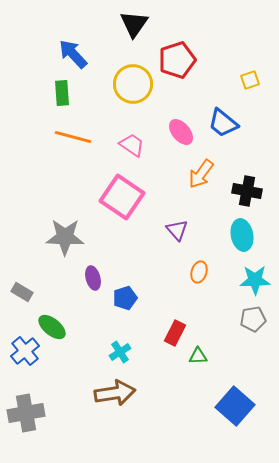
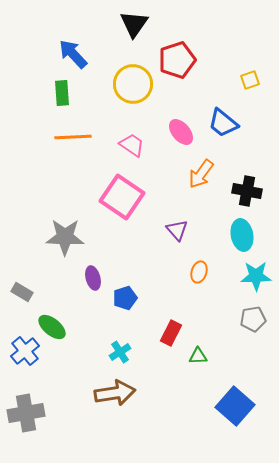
orange line: rotated 18 degrees counterclockwise
cyan star: moved 1 px right, 4 px up
red rectangle: moved 4 px left
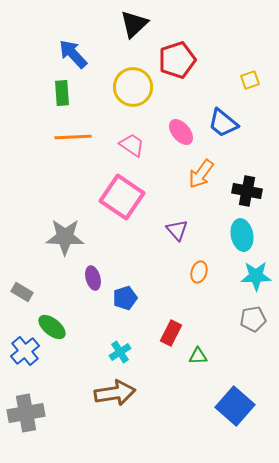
black triangle: rotated 12 degrees clockwise
yellow circle: moved 3 px down
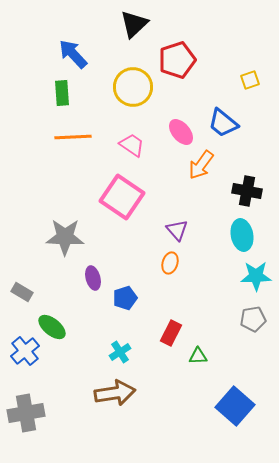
orange arrow: moved 9 px up
orange ellipse: moved 29 px left, 9 px up
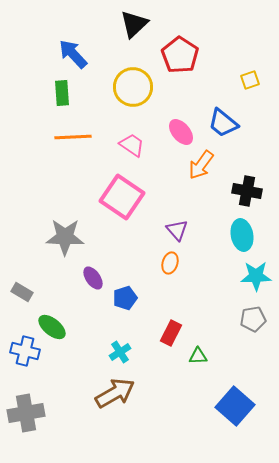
red pentagon: moved 3 px right, 5 px up; rotated 21 degrees counterclockwise
purple ellipse: rotated 20 degrees counterclockwise
blue cross: rotated 36 degrees counterclockwise
brown arrow: rotated 21 degrees counterclockwise
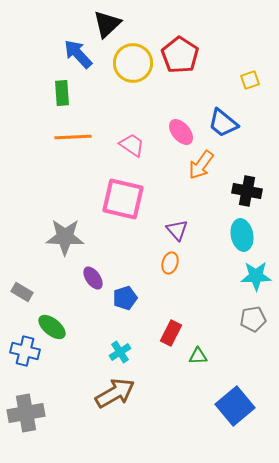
black triangle: moved 27 px left
blue arrow: moved 5 px right
yellow circle: moved 24 px up
pink square: moved 1 px right, 2 px down; rotated 21 degrees counterclockwise
blue square: rotated 9 degrees clockwise
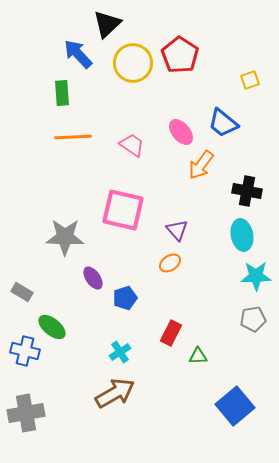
pink square: moved 11 px down
orange ellipse: rotated 40 degrees clockwise
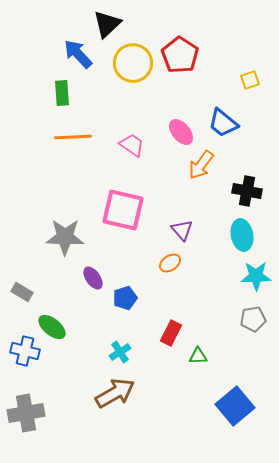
purple triangle: moved 5 px right
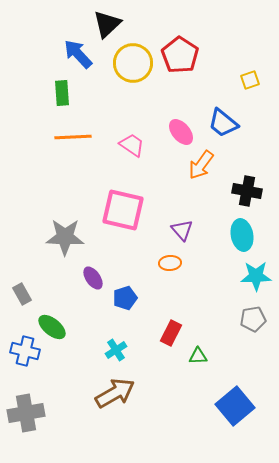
orange ellipse: rotated 30 degrees clockwise
gray rectangle: moved 2 px down; rotated 30 degrees clockwise
cyan cross: moved 4 px left, 2 px up
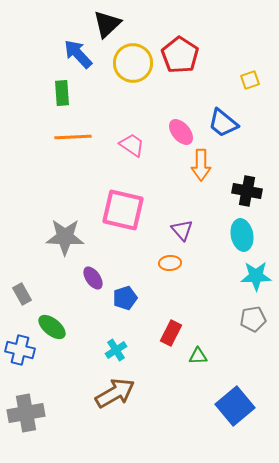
orange arrow: rotated 36 degrees counterclockwise
blue cross: moved 5 px left, 1 px up
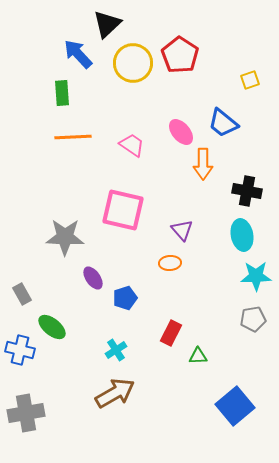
orange arrow: moved 2 px right, 1 px up
